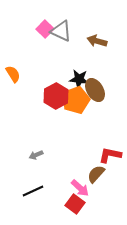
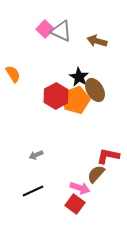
black star: moved 2 px up; rotated 24 degrees clockwise
red L-shape: moved 2 px left, 1 px down
pink arrow: rotated 24 degrees counterclockwise
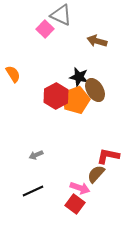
gray triangle: moved 16 px up
black star: rotated 18 degrees counterclockwise
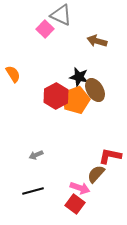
red L-shape: moved 2 px right
black line: rotated 10 degrees clockwise
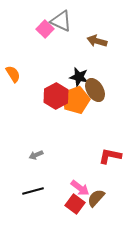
gray triangle: moved 6 px down
brown semicircle: moved 24 px down
pink arrow: rotated 18 degrees clockwise
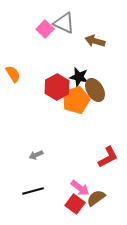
gray triangle: moved 3 px right, 2 px down
brown arrow: moved 2 px left
red hexagon: moved 1 px right, 9 px up
red L-shape: moved 2 px left, 1 px down; rotated 140 degrees clockwise
brown semicircle: rotated 12 degrees clockwise
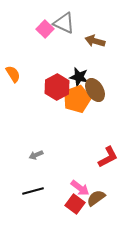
orange pentagon: moved 1 px right, 1 px up
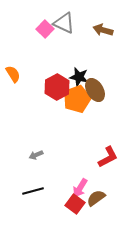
brown arrow: moved 8 px right, 11 px up
pink arrow: rotated 84 degrees clockwise
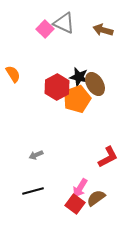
brown ellipse: moved 6 px up
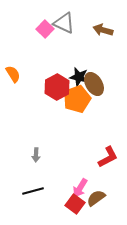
brown ellipse: moved 1 px left
gray arrow: rotated 64 degrees counterclockwise
